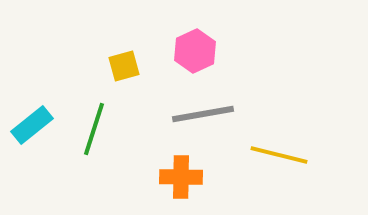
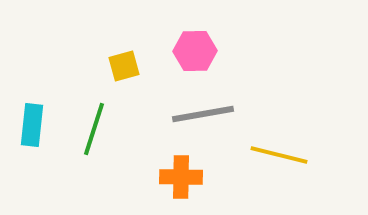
pink hexagon: rotated 24 degrees clockwise
cyan rectangle: rotated 45 degrees counterclockwise
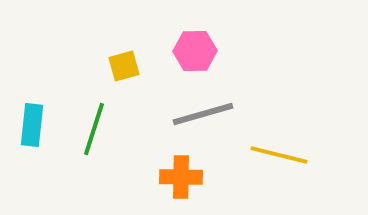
gray line: rotated 6 degrees counterclockwise
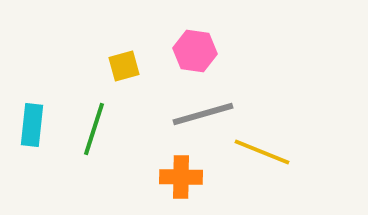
pink hexagon: rotated 9 degrees clockwise
yellow line: moved 17 px left, 3 px up; rotated 8 degrees clockwise
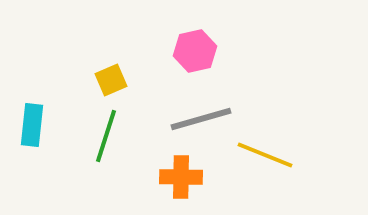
pink hexagon: rotated 21 degrees counterclockwise
yellow square: moved 13 px left, 14 px down; rotated 8 degrees counterclockwise
gray line: moved 2 px left, 5 px down
green line: moved 12 px right, 7 px down
yellow line: moved 3 px right, 3 px down
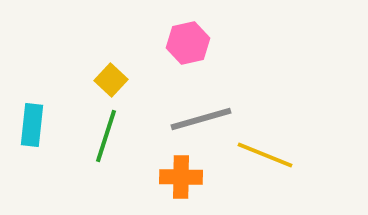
pink hexagon: moved 7 px left, 8 px up
yellow square: rotated 24 degrees counterclockwise
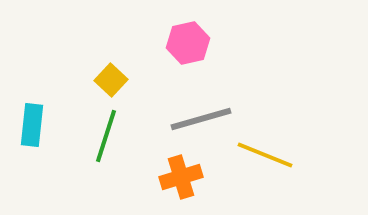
orange cross: rotated 18 degrees counterclockwise
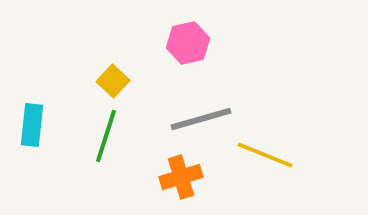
yellow square: moved 2 px right, 1 px down
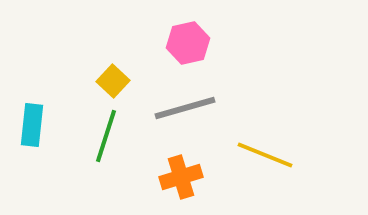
gray line: moved 16 px left, 11 px up
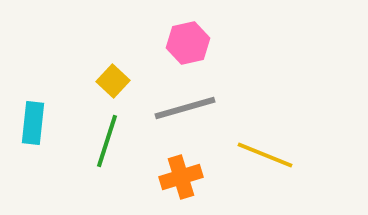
cyan rectangle: moved 1 px right, 2 px up
green line: moved 1 px right, 5 px down
